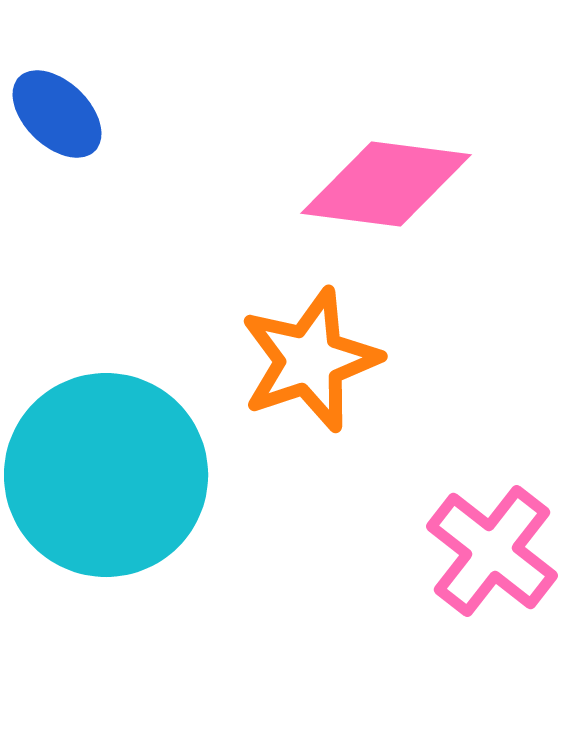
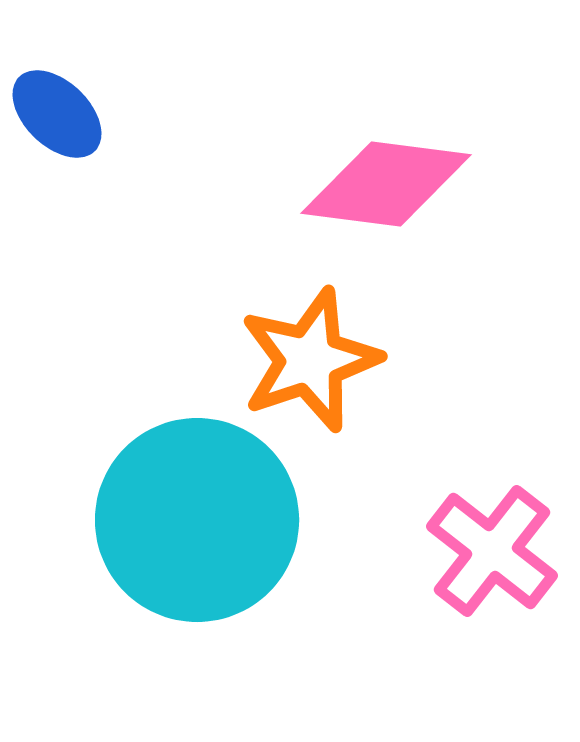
cyan circle: moved 91 px right, 45 px down
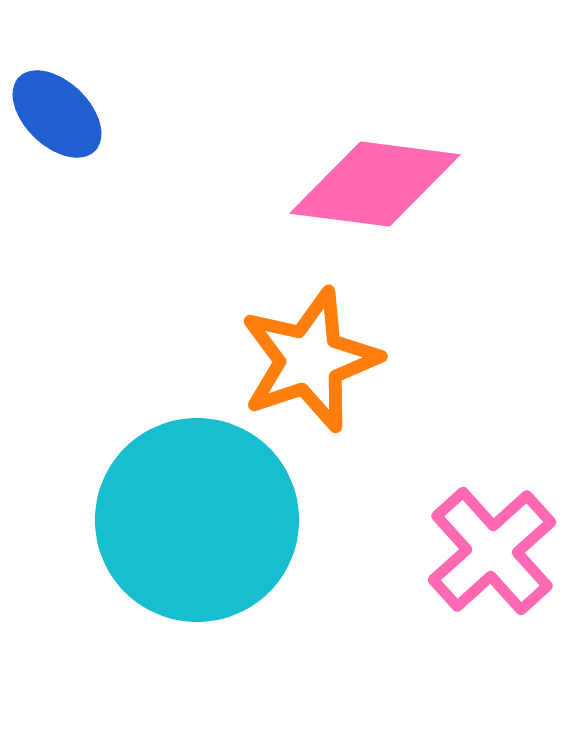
pink diamond: moved 11 px left
pink cross: rotated 10 degrees clockwise
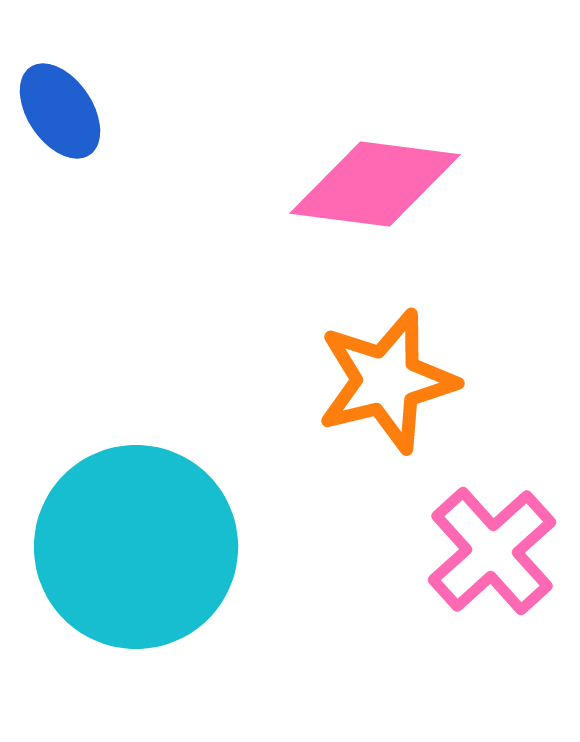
blue ellipse: moved 3 px right, 3 px up; rotated 12 degrees clockwise
orange star: moved 77 px right, 21 px down; rotated 5 degrees clockwise
cyan circle: moved 61 px left, 27 px down
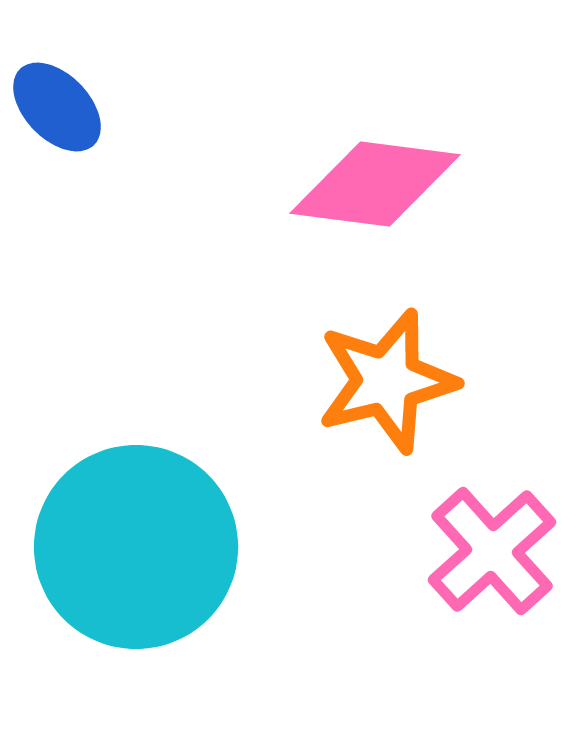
blue ellipse: moved 3 px left, 4 px up; rotated 10 degrees counterclockwise
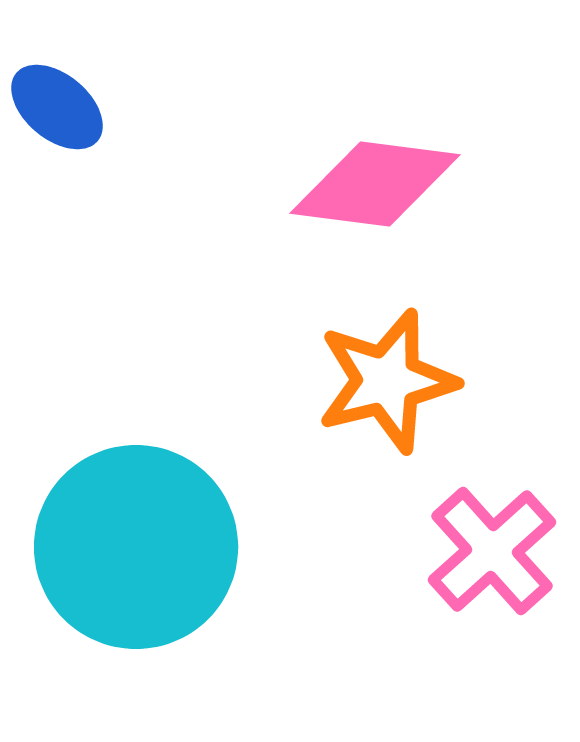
blue ellipse: rotated 6 degrees counterclockwise
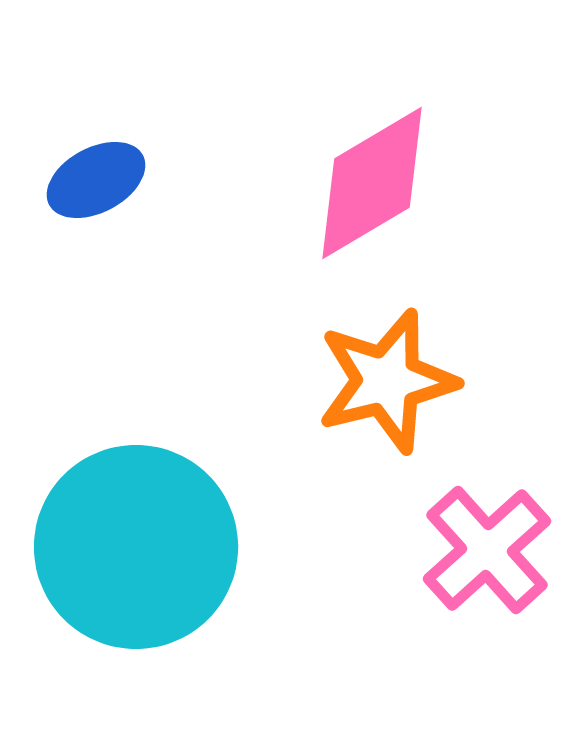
blue ellipse: moved 39 px right, 73 px down; rotated 68 degrees counterclockwise
pink diamond: moved 3 px left, 1 px up; rotated 38 degrees counterclockwise
pink cross: moved 5 px left, 1 px up
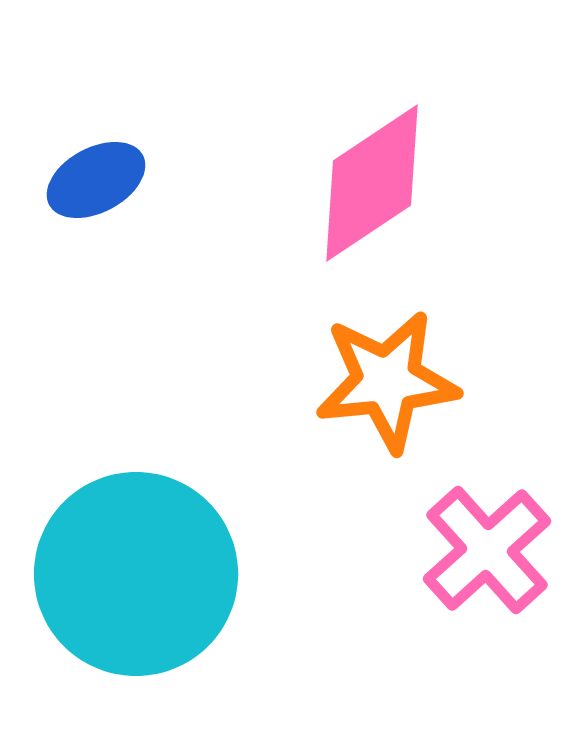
pink diamond: rotated 3 degrees counterclockwise
orange star: rotated 8 degrees clockwise
cyan circle: moved 27 px down
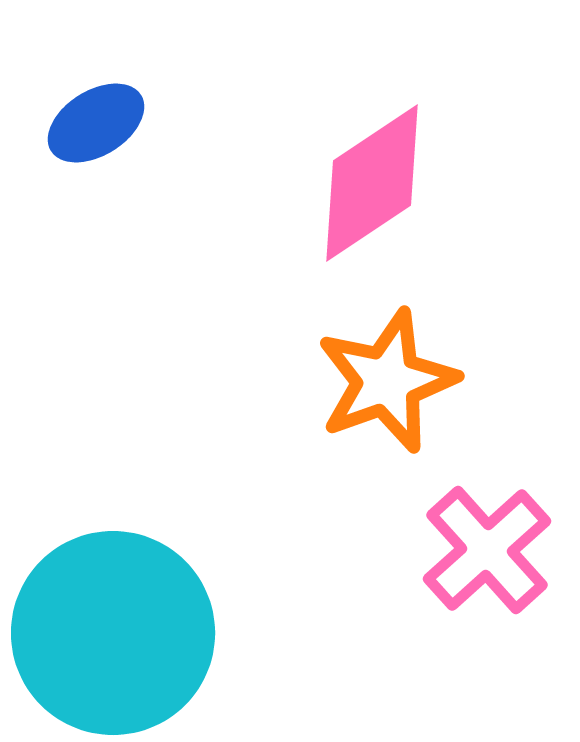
blue ellipse: moved 57 px up; rotated 4 degrees counterclockwise
orange star: rotated 14 degrees counterclockwise
cyan circle: moved 23 px left, 59 px down
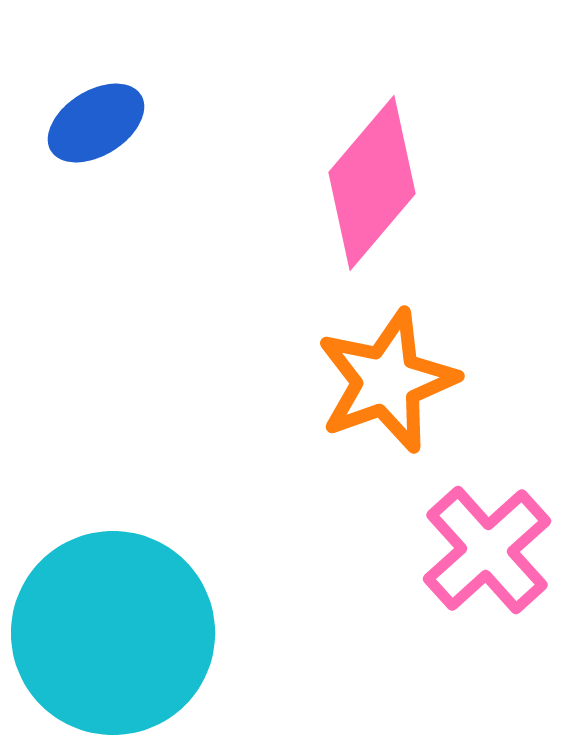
pink diamond: rotated 16 degrees counterclockwise
